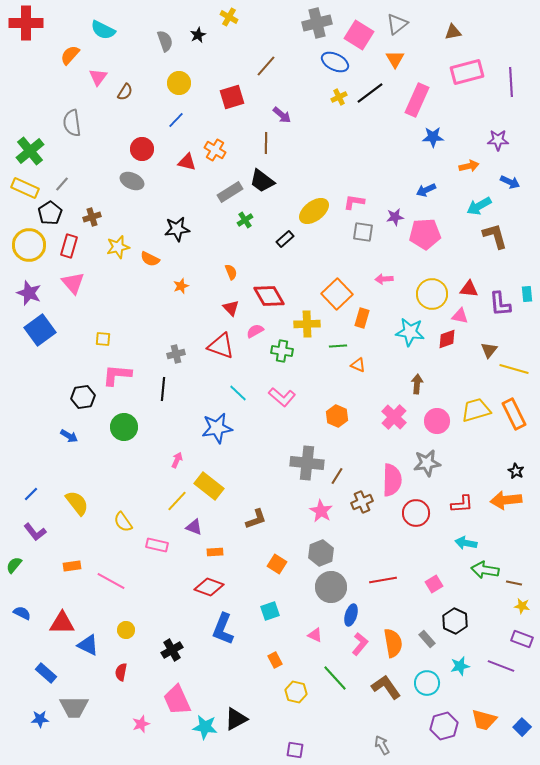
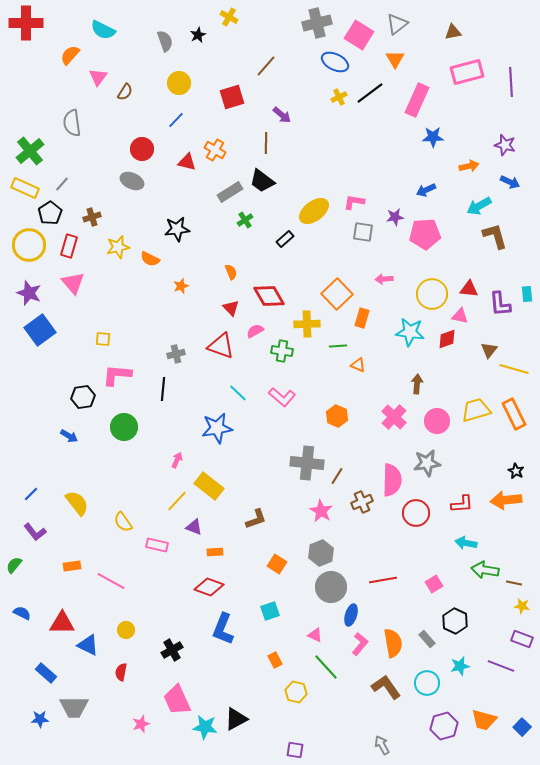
purple star at (498, 140): moved 7 px right, 5 px down; rotated 15 degrees clockwise
green line at (335, 678): moved 9 px left, 11 px up
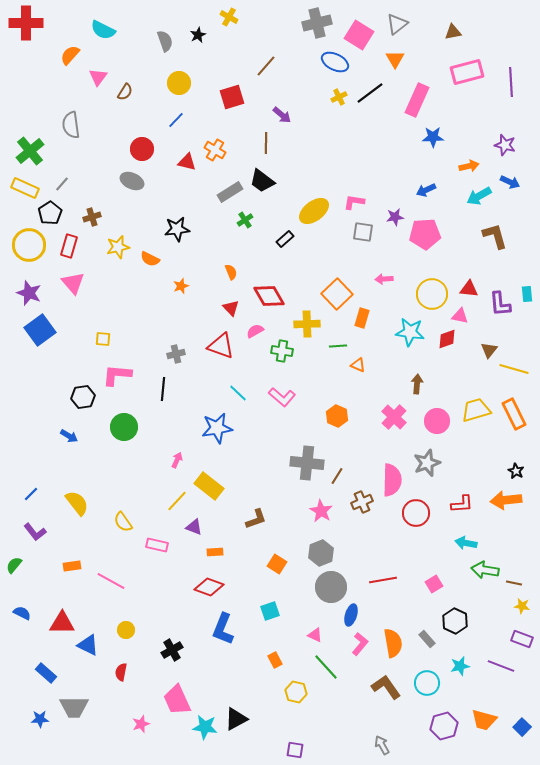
gray semicircle at (72, 123): moved 1 px left, 2 px down
cyan arrow at (479, 206): moved 10 px up
gray star at (427, 463): rotated 12 degrees counterclockwise
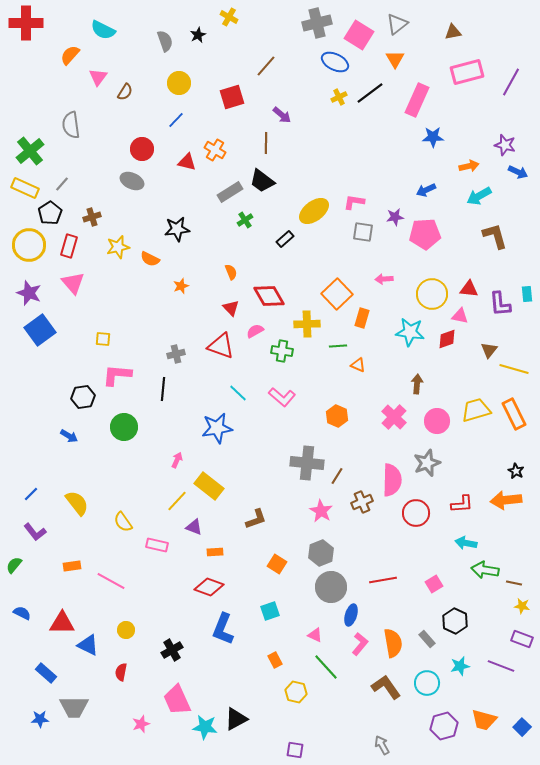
purple line at (511, 82): rotated 32 degrees clockwise
blue arrow at (510, 182): moved 8 px right, 10 px up
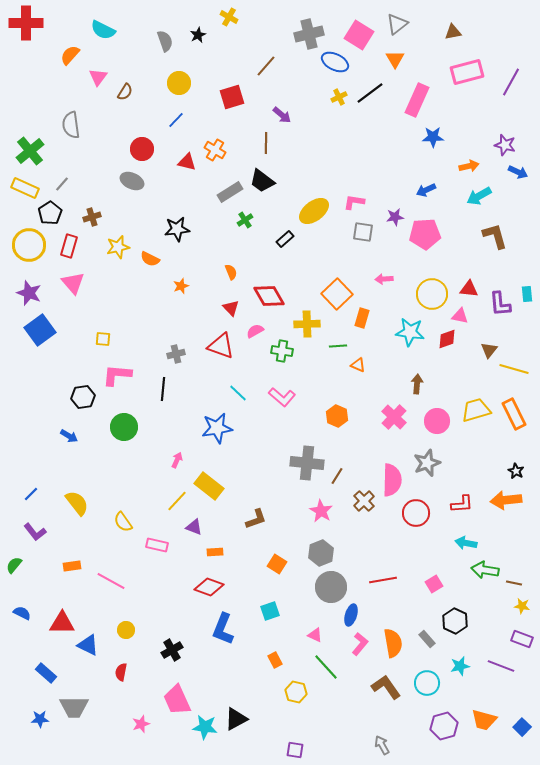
gray cross at (317, 23): moved 8 px left, 11 px down
brown cross at (362, 502): moved 2 px right, 1 px up; rotated 20 degrees counterclockwise
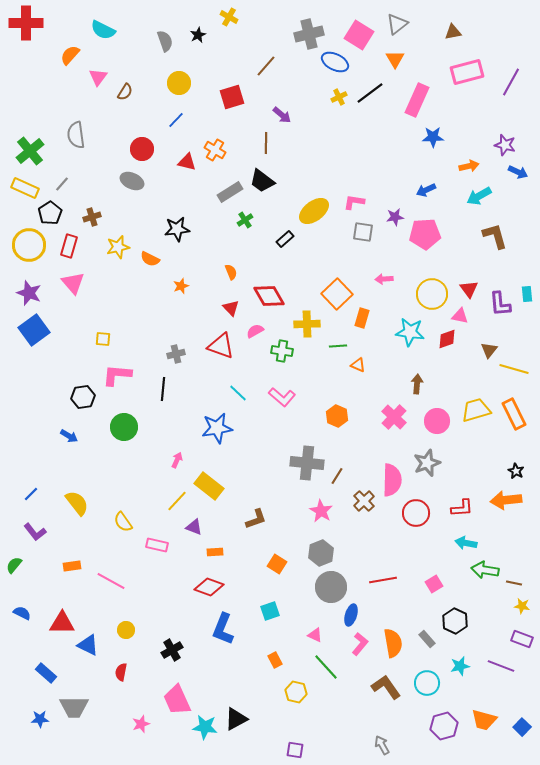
gray semicircle at (71, 125): moved 5 px right, 10 px down
red triangle at (469, 289): rotated 48 degrees clockwise
blue square at (40, 330): moved 6 px left
red L-shape at (462, 504): moved 4 px down
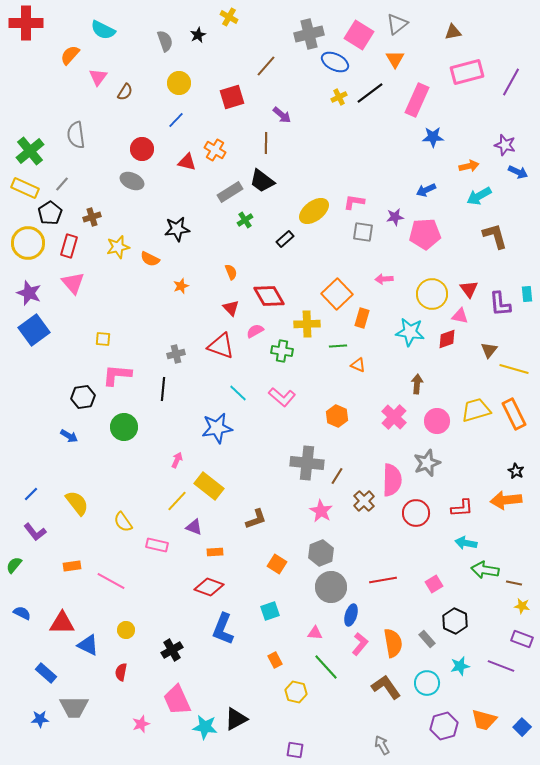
yellow circle at (29, 245): moved 1 px left, 2 px up
pink triangle at (315, 635): moved 2 px up; rotated 21 degrees counterclockwise
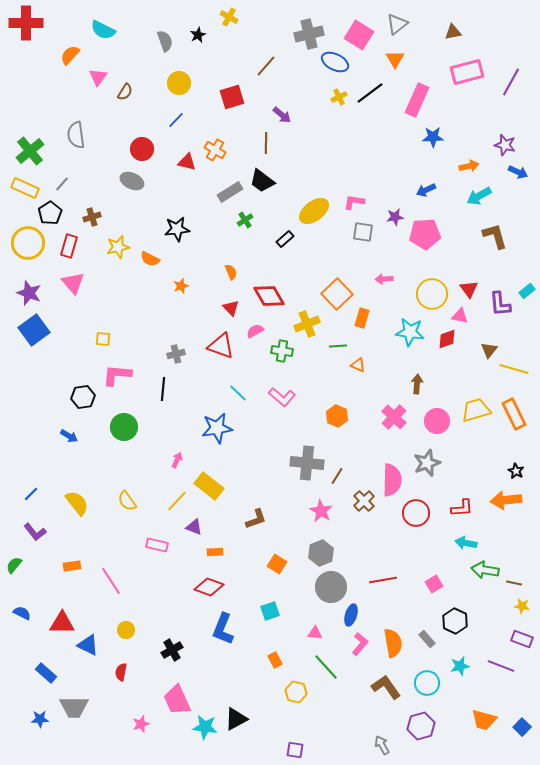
cyan rectangle at (527, 294): moved 3 px up; rotated 56 degrees clockwise
yellow cross at (307, 324): rotated 20 degrees counterclockwise
yellow semicircle at (123, 522): moved 4 px right, 21 px up
pink line at (111, 581): rotated 28 degrees clockwise
purple hexagon at (444, 726): moved 23 px left
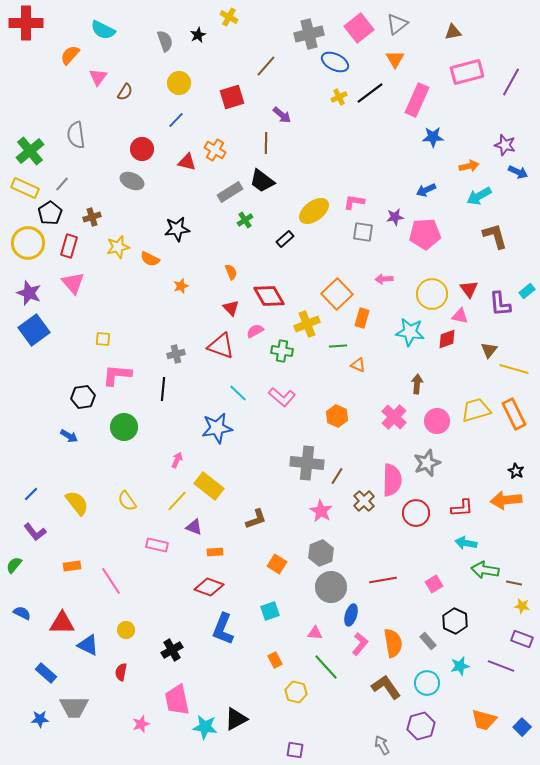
pink square at (359, 35): moved 7 px up; rotated 20 degrees clockwise
gray rectangle at (427, 639): moved 1 px right, 2 px down
pink trapezoid at (177, 700): rotated 12 degrees clockwise
